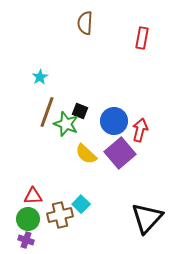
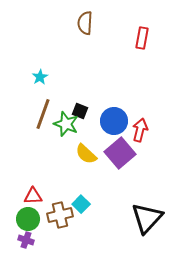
brown line: moved 4 px left, 2 px down
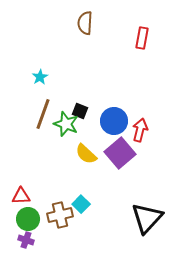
red triangle: moved 12 px left
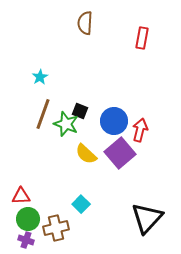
brown cross: moved 4 px left, 13 px down
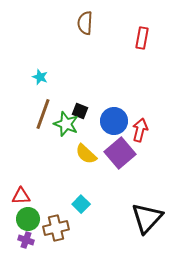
cyan star: rotated 21 degrees counterclockwise
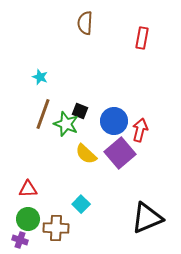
red triangle: moved 7 px right, 7 px up
black triangle: rotated 24 degrees clockwise
brown cross: rotated 15 degrees clockwise
purple cross: moved 6 px left
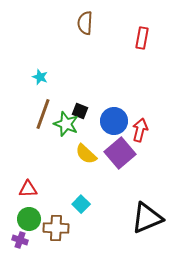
green circle: moved 1 px right
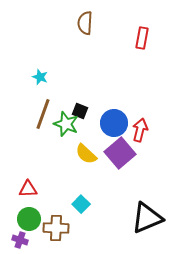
blue circle: moved 2 px down
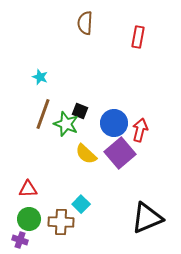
red rectangle: moved 4 px left, 1 px up
brown cross: moved 5 px right, 6 px up
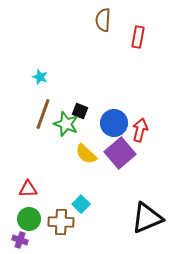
brown semicircle: moved 18 px right, 3 px up
